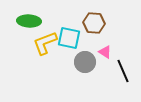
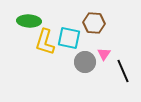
yellow L-shape: moved 1 px up; rotated 52 degrees counterclockwise
pink triangle: moved 1 px left, 2 px down; rotated 32 degrees clockwise
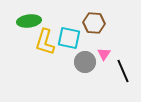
green ellipse: rotated 10 degrees counterclockwise
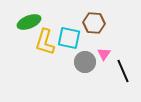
green ellipse: moved 1 px down; rotated 15 degrees counterclockwise
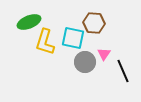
cyan square: moved 4 px right
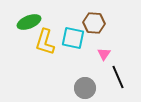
gray circle: moved 26 px down
black line: moved 5 px left, 6 px down
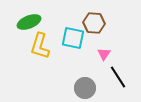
yellow L-shape: moved 5 px left, 4 px down
black line: rotated 10 degrees counterclockwise
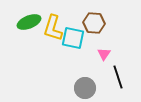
yellow L-shape: moved 13 px right, 18 px up
black line: rotated 15 degrees clockwise
